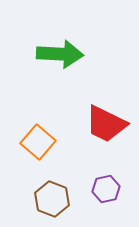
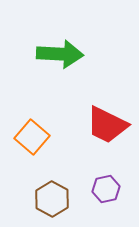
red trapezoid: moved 1 px right, 1 px down
orange square: moved 6 px left, 5 px up
brown hexagon: rotated 8 degrees clockwise
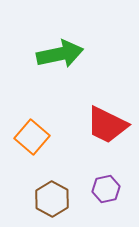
green arrow: rotated 15 degrees counterclockwise
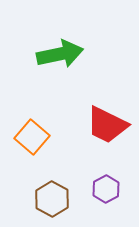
purple hexagon: rotated 16 degrees counterclockwise
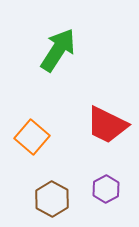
green arrow: moved 2 px left, 4 px up; rotated 45 degrees counterclockwise
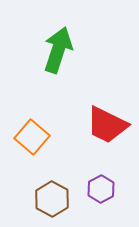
green arrow: rotated 15 degrees counterclockwise
purple hexagon: moved 5 px left
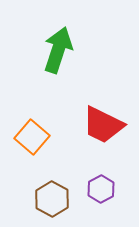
red trapezoid: moved 4 px left
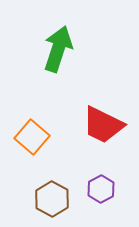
green arrow: moved 1 px up
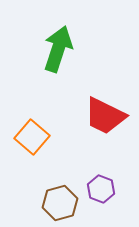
red trapezoid: moved 2 px right, 9 px up
purple hexagon: rotated 12 degrees counterclockwise
brown hexagon: moved 8 px right, 4 px down; rotated 16 degrees clockwise
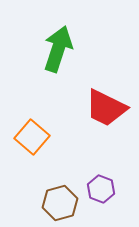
red trapezoid: moved 1 px right, 8 px up
